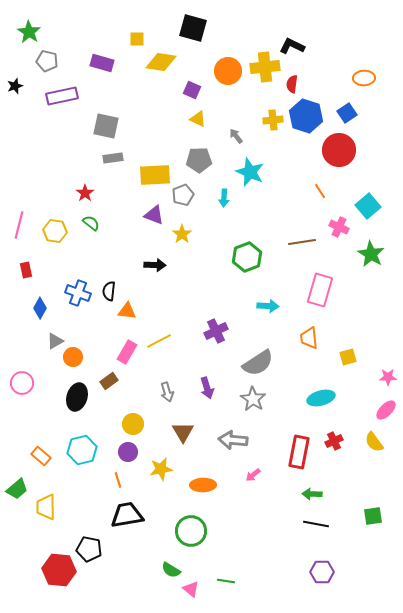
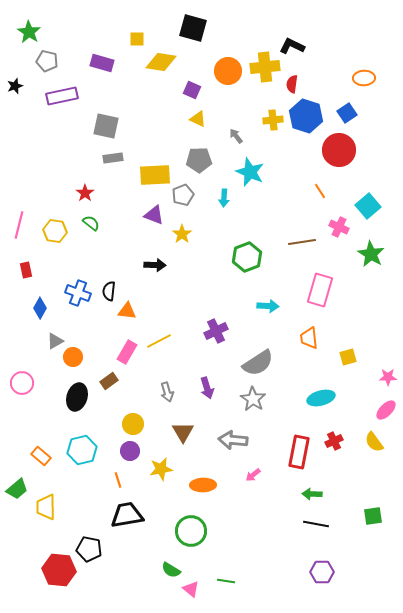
purple circle at (128, 452): moved 2 px right, 1 px up
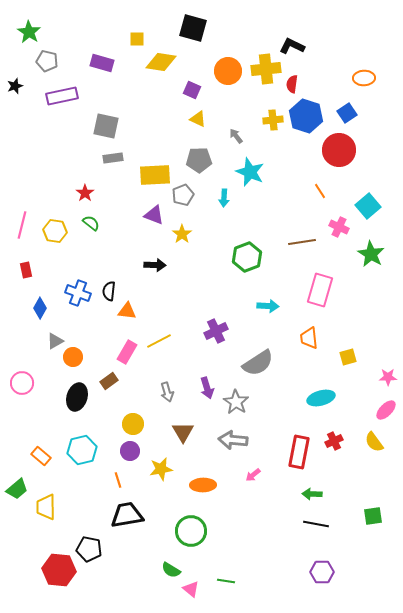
yellow cross at (265, 67): moved 1 px right, 2 px down
pink line at (19, 225): moved 3 px right
gray star at (253, 399): moved 17 px left, 3 px down
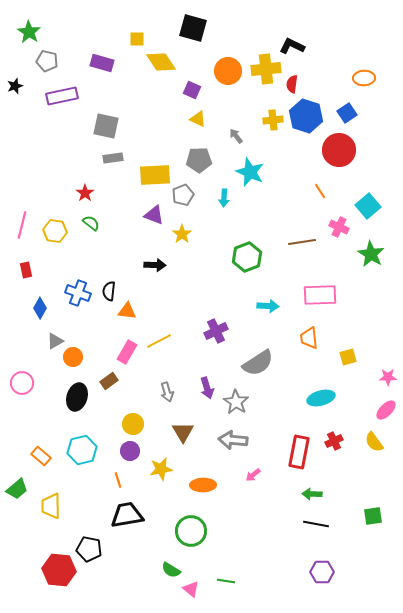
yellow diamond at (161, 62): rotated 48 degrees clockwise
pink rectangle at (320, 290): moved 5 px down; rotated 72 degrees clockwise
yellow trapezoid at (46, 507): moved 5 px right, 1 px up
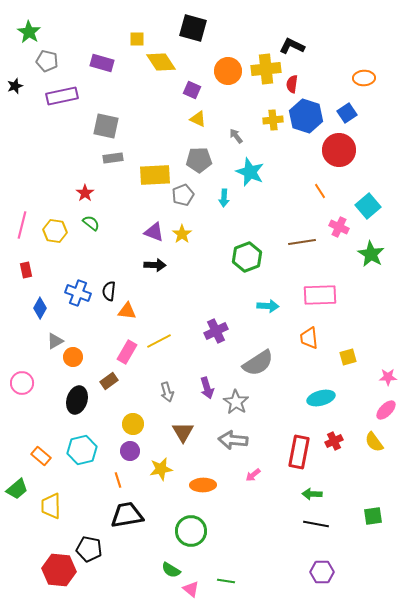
purple triangle at (154, 215): moved 17 px down
black ellipse at (77, 397): moved 3 px down
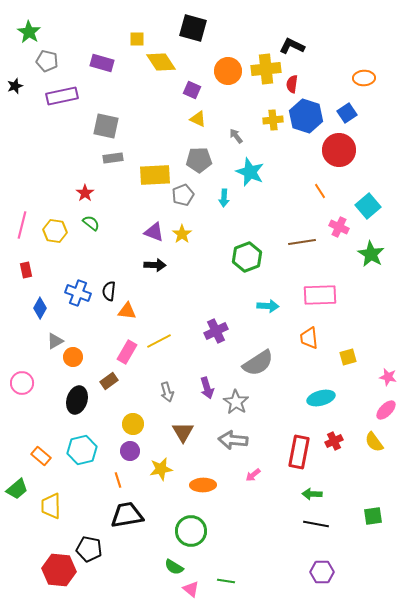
pink star at (388, 377): rotated 12 degrees clockwise
green semicircle at (171, 570): moved 3 px right, 3 px up
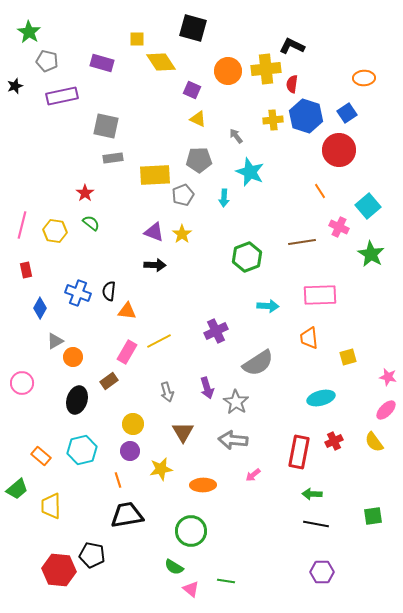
black pentagon at (89, 549): moved 3 px right, 6 px down
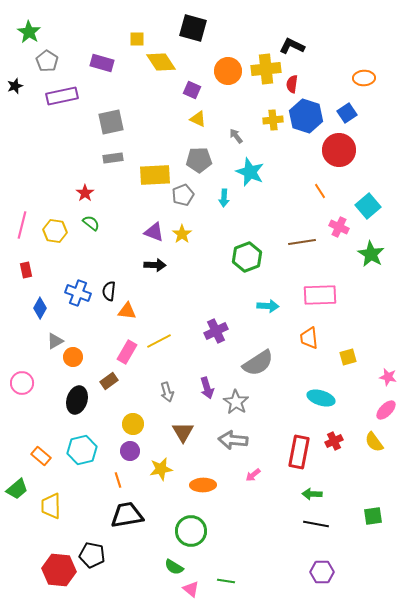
gray pentagon at (47, 61): rotated 20 degrees clockwise
gray square at (106, 126): moved 5 px right, 4 px up; rotated 24 degrees counterclockwise
cyan ellipse at (321, 398): rotated 32 degrees clockwise
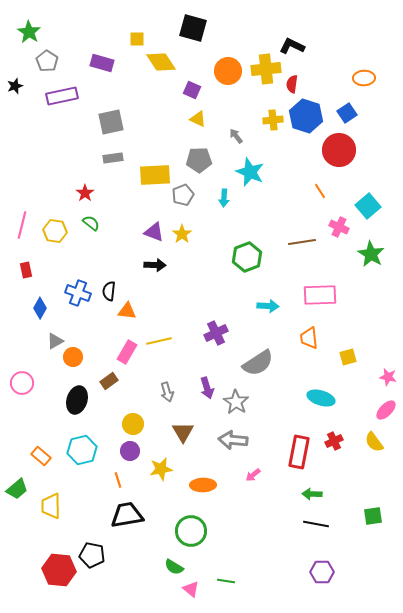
purple cross at (216, 331): moved 2 px down
yellow line at (159, 341): rotated 15 degrees clockwise
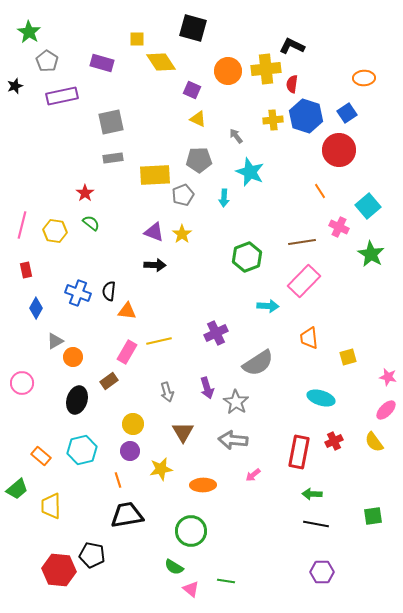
pink rectangle at (320, 295): moved 16 px left, 14 px up; rotated 44 degrees counterclockwise
blue diamond at (40, 308): moved 4 px left
